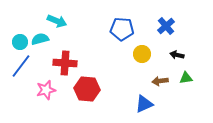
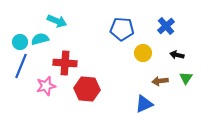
yellow circle: moved 1 px right, 1 px up
blue line: rotated 15 degrees counterclockwise
green triangle: rotated 48 degrees counterclockwise
pink star: moved 4 px up
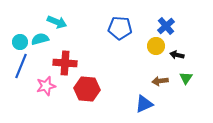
cyan arrow: moved 1 px down
blue pentagon: moved 2 px left, 1 px up
yellow circle: moved 13 px right, 7 px up
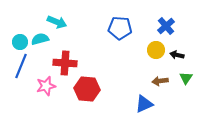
yellow circle: moved 4 px down
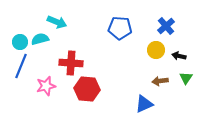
black arrow: moved 2 px right, 1 px down
red cross: moved 6 px right
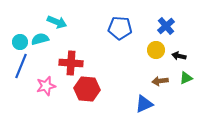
green triangle: rotated 32 degrees clockwise
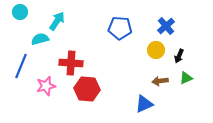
cyan arrow: moved 1 px up; rotated 78 degrees counterclockwise
cyan circle: moved 30 px up
black arrow: rotated 80 degrees counterclockwise
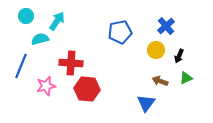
cyan circle: moved 6 px right, 4 px down
blue pentagon: moved 4 px down; rotated 15 degrees counterclockwise
brown arrow: rotated 28 degrees clockwise
blue triangle: moved 2 px right, 1 px up; rotated 30 degrees counterclockwise
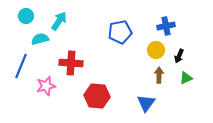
cyan arrow: moved 2 px right
blue cross: rotated 30 degrees clockwise
brown arrow: moved 1 px left, 6 px up; rotated 70 degrees clockwise
red hexagon: moved 10 px right, 7 px down
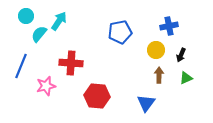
blue cross: moved 3 px right
cyan semicircle: moved 1 px left, 5 px up; rotated 36 degrees counterclockwise
black arrow: moved 2 px right, 1 px up
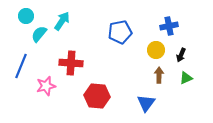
cyan arrow: moved 3 px right
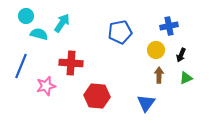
cyan arrow: moved 2 px down
cyan semicircle: rotated 66 degrees clockwise
